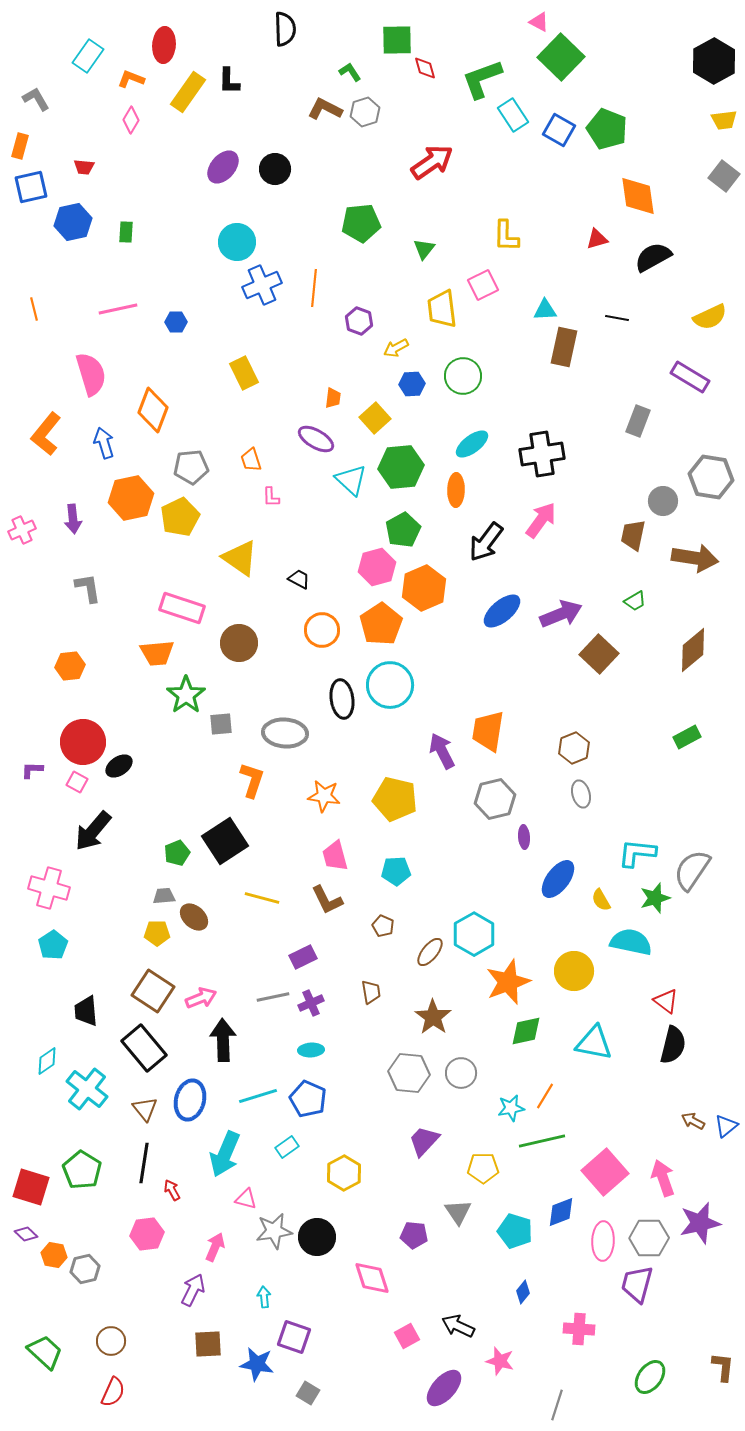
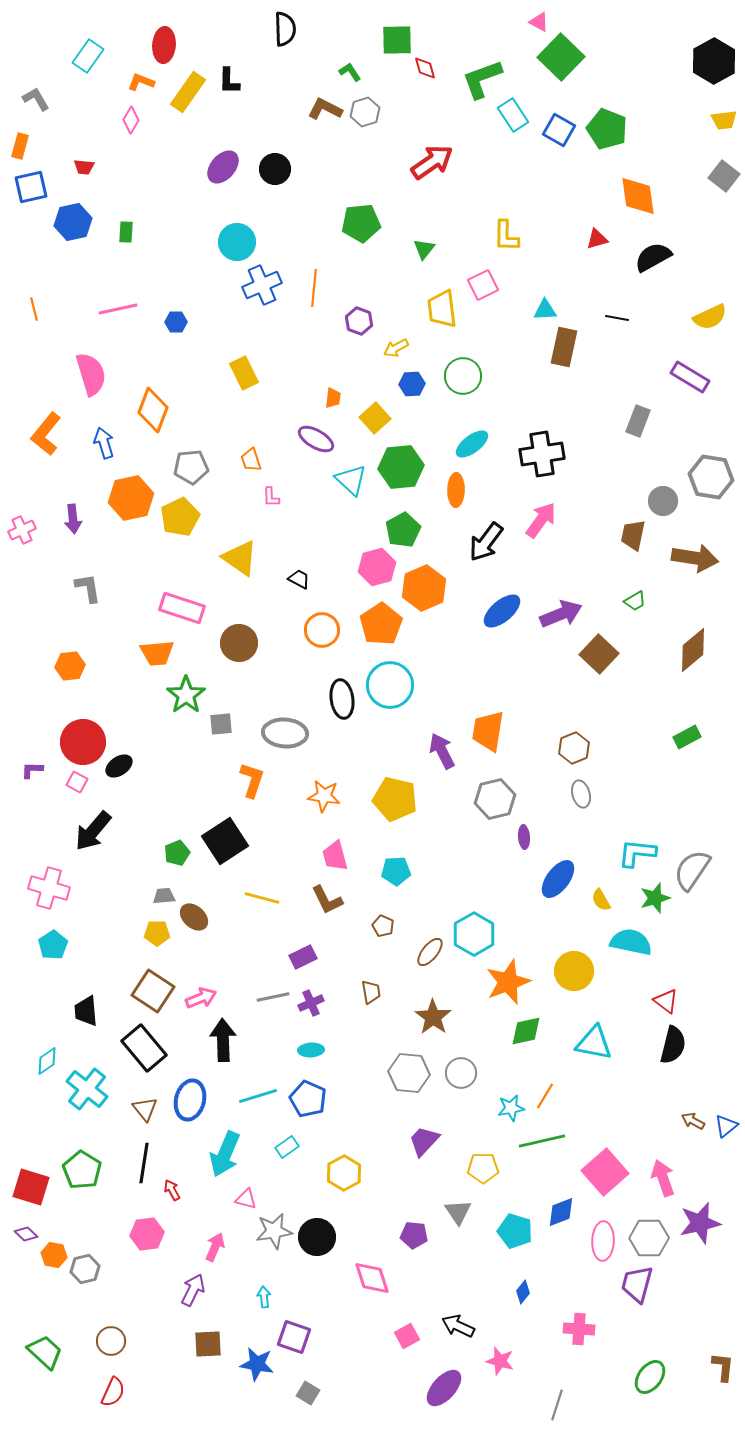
orange L-shape at (131, 79): moved 10 px right, 3 px down
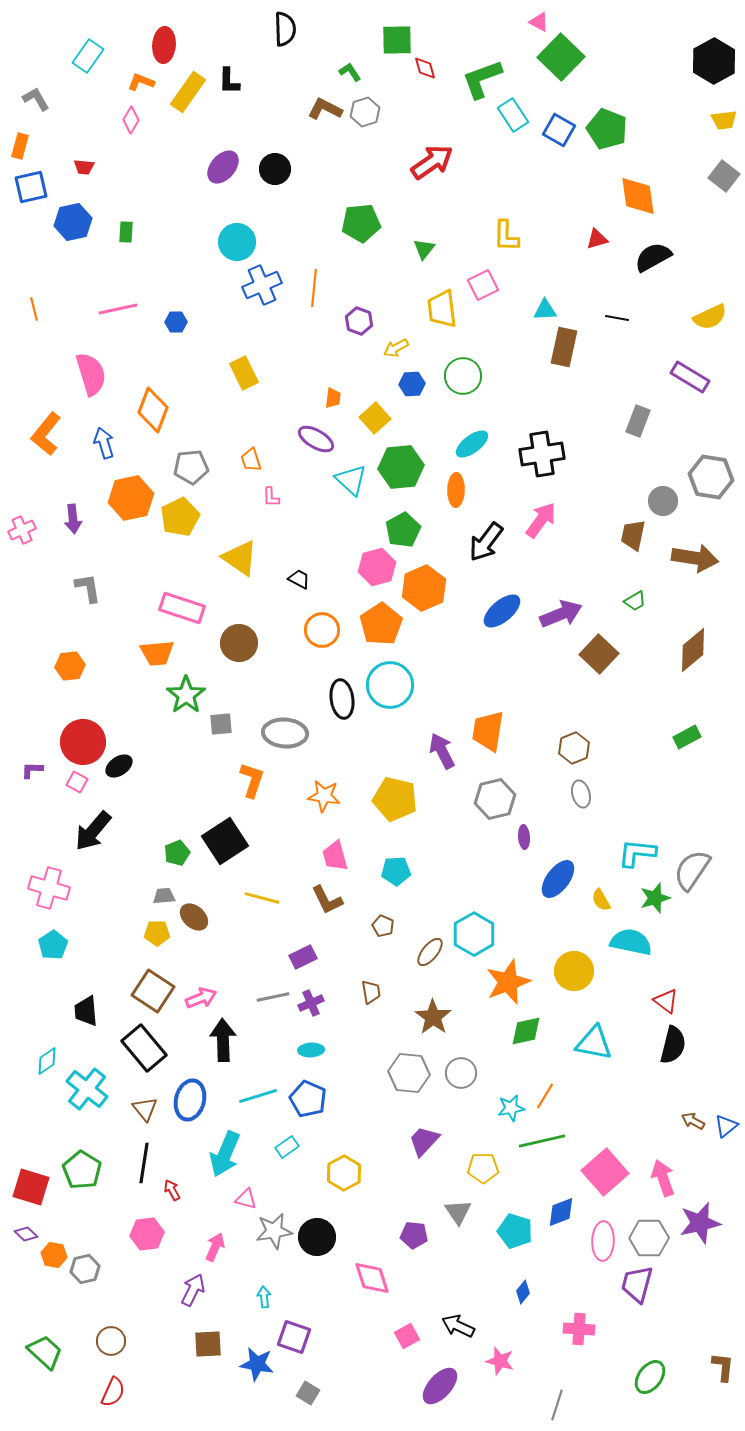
purple ellipse at (444, 1388): moved 4 px left, 2 px up
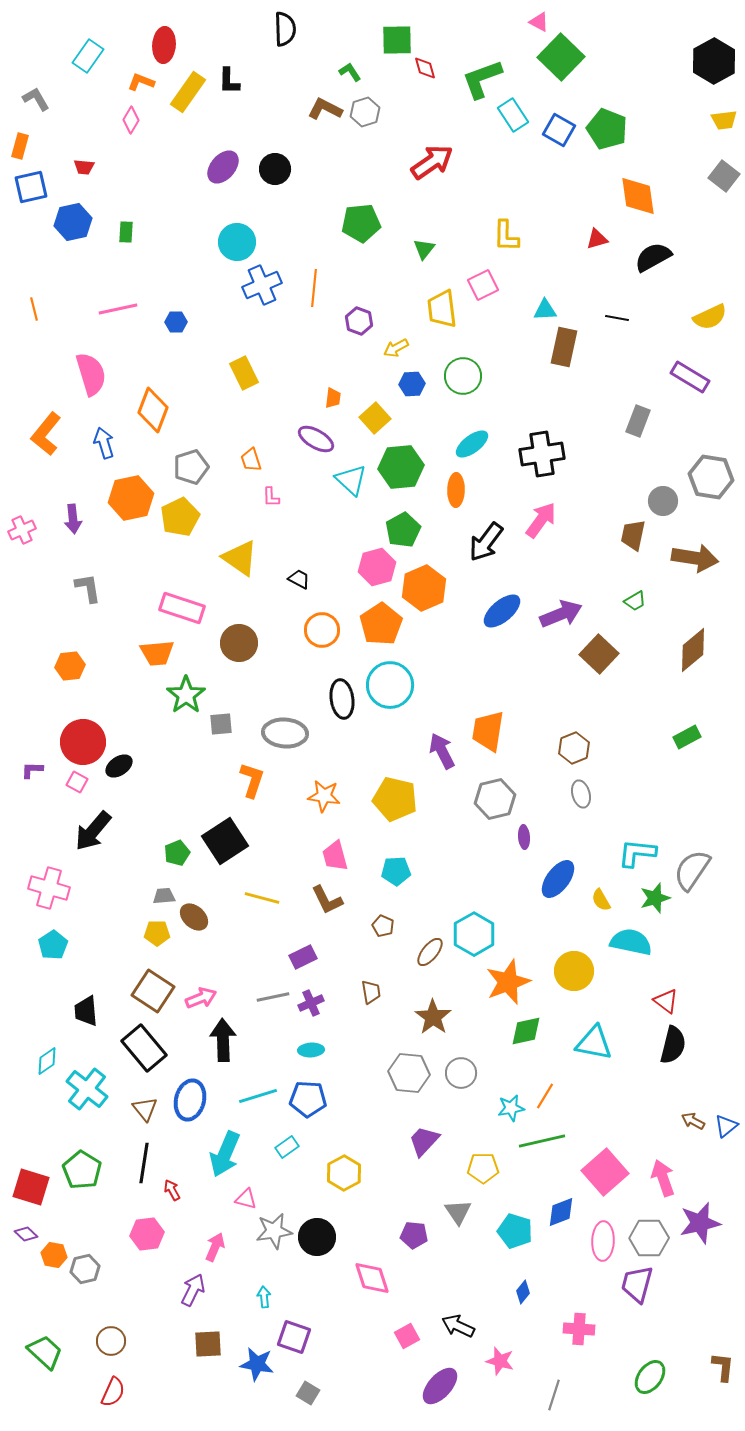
gray pentagon at (191, 467): rotated 12 degrees counterclockwise
blue pentagon at (308, 1099): rotated 21 degrees counterclockwise
gray line at (557, 1405): moved 3 px left, 10 px up
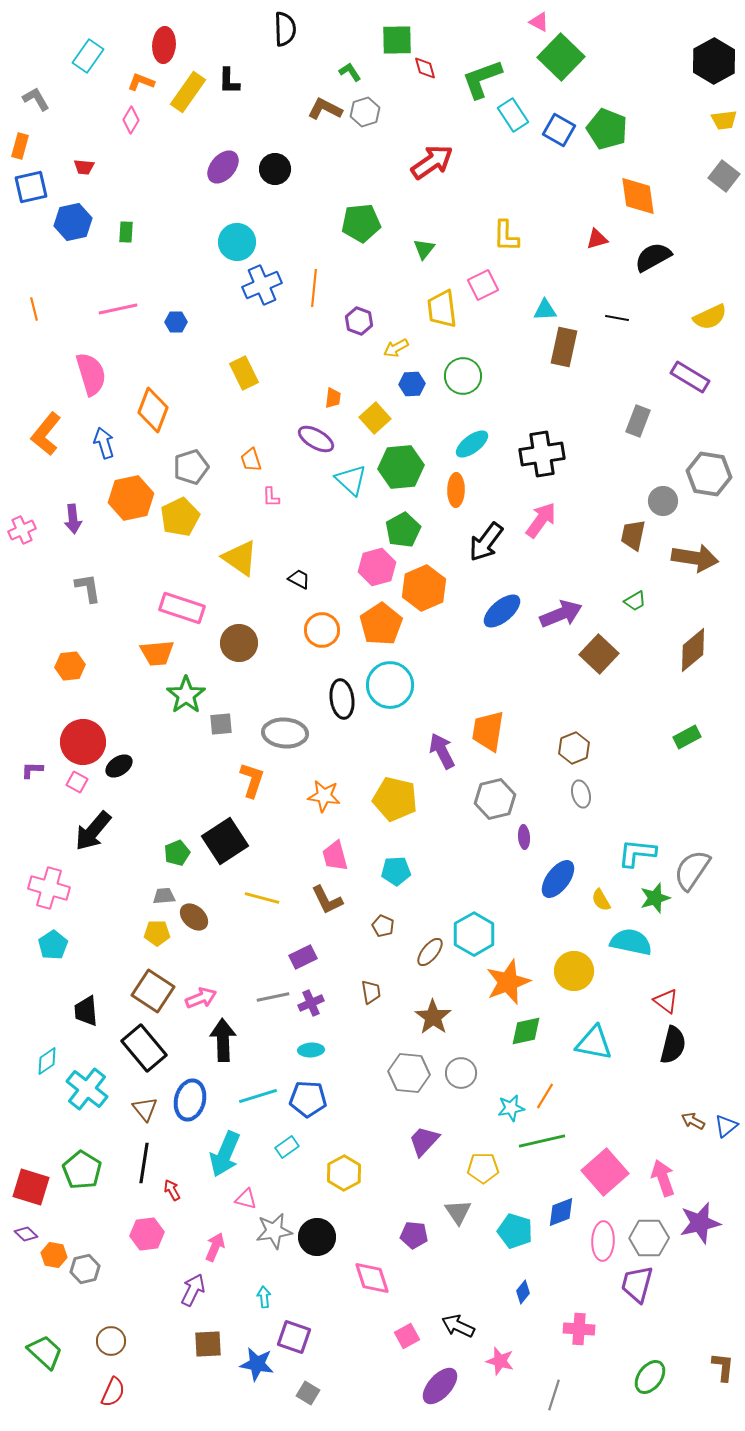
gray hexagon at (711, 477): moved 2 px left, 3 px up
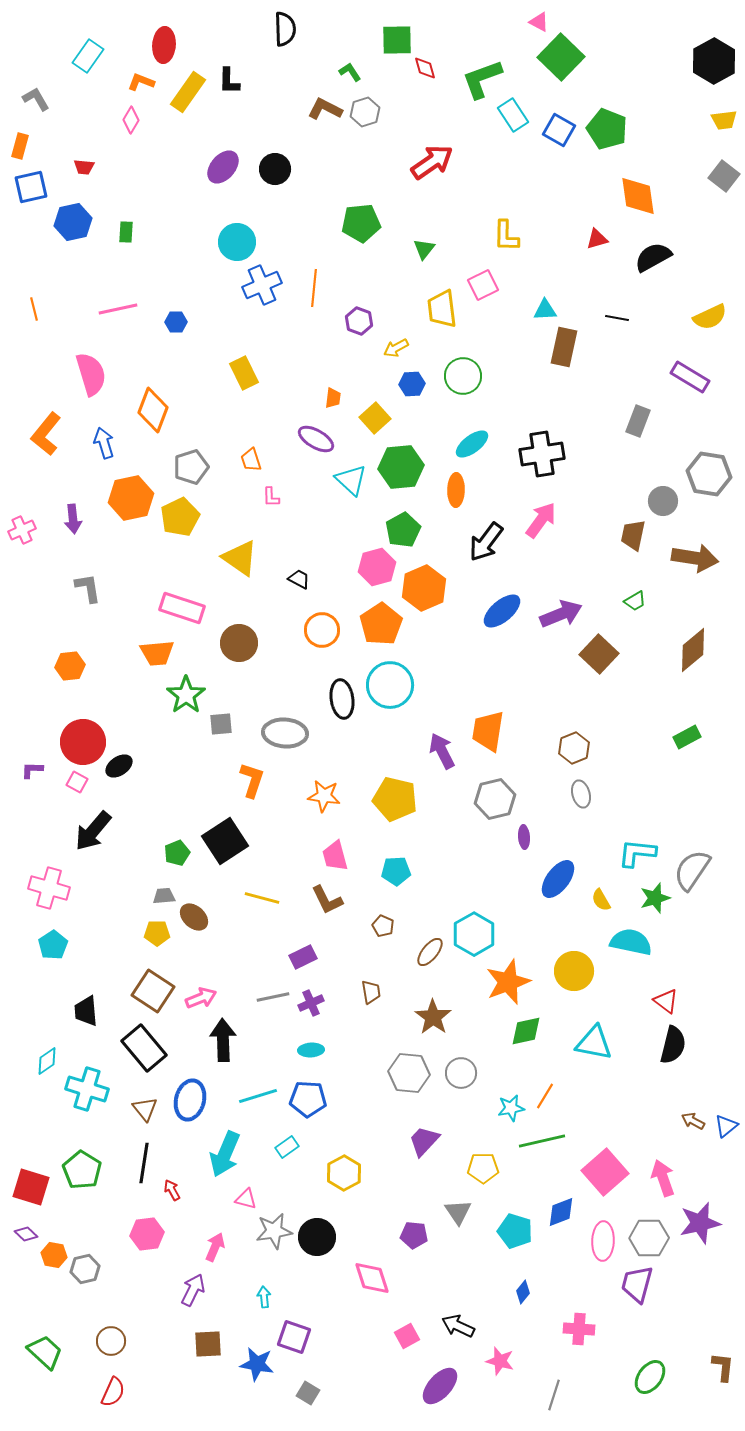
cyan cross at (87, 1089): rotated 21 degrees counterclockwise
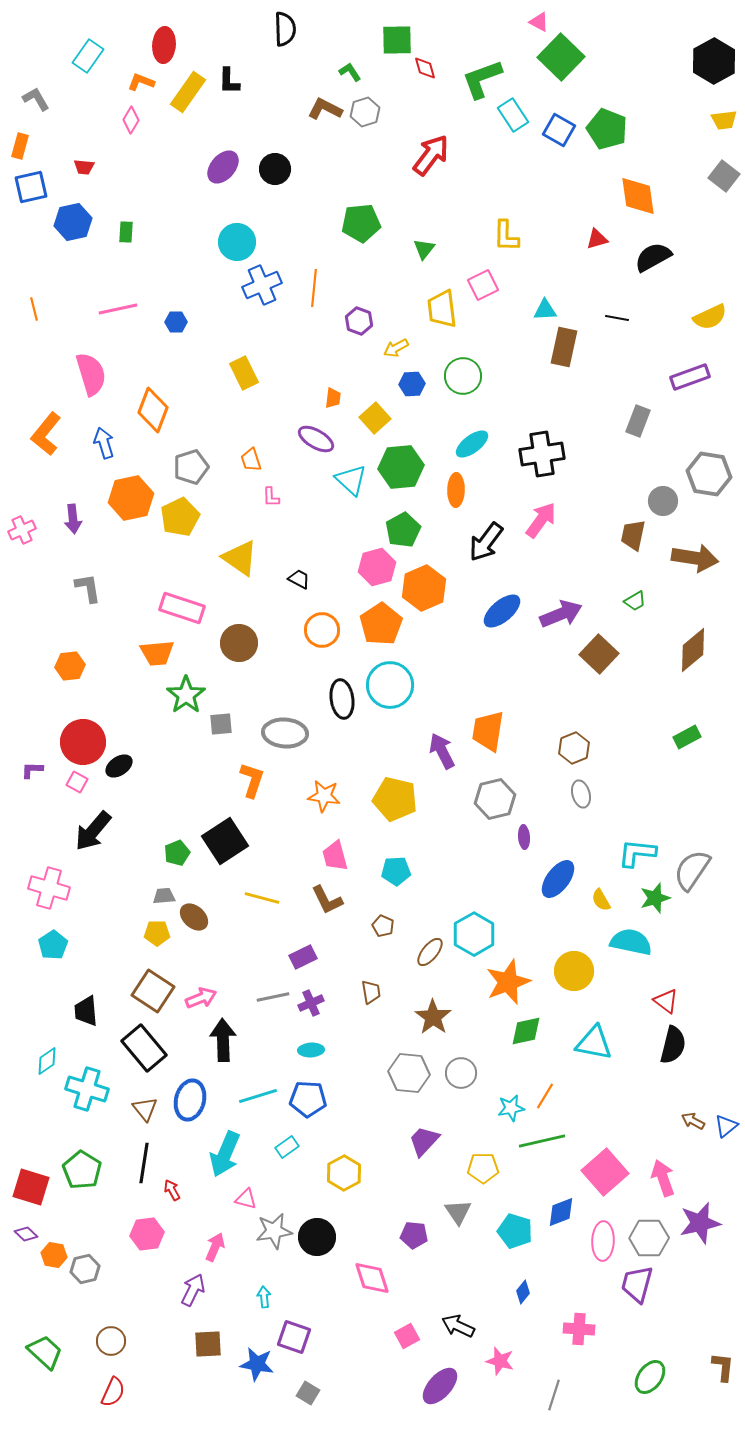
red arrow at (432, 162): moved 1 px left, 7 px up; rotated 18 degrees counterclockwise
purple rectangle at (690, 377): rotated 51 degrees counterclockwise
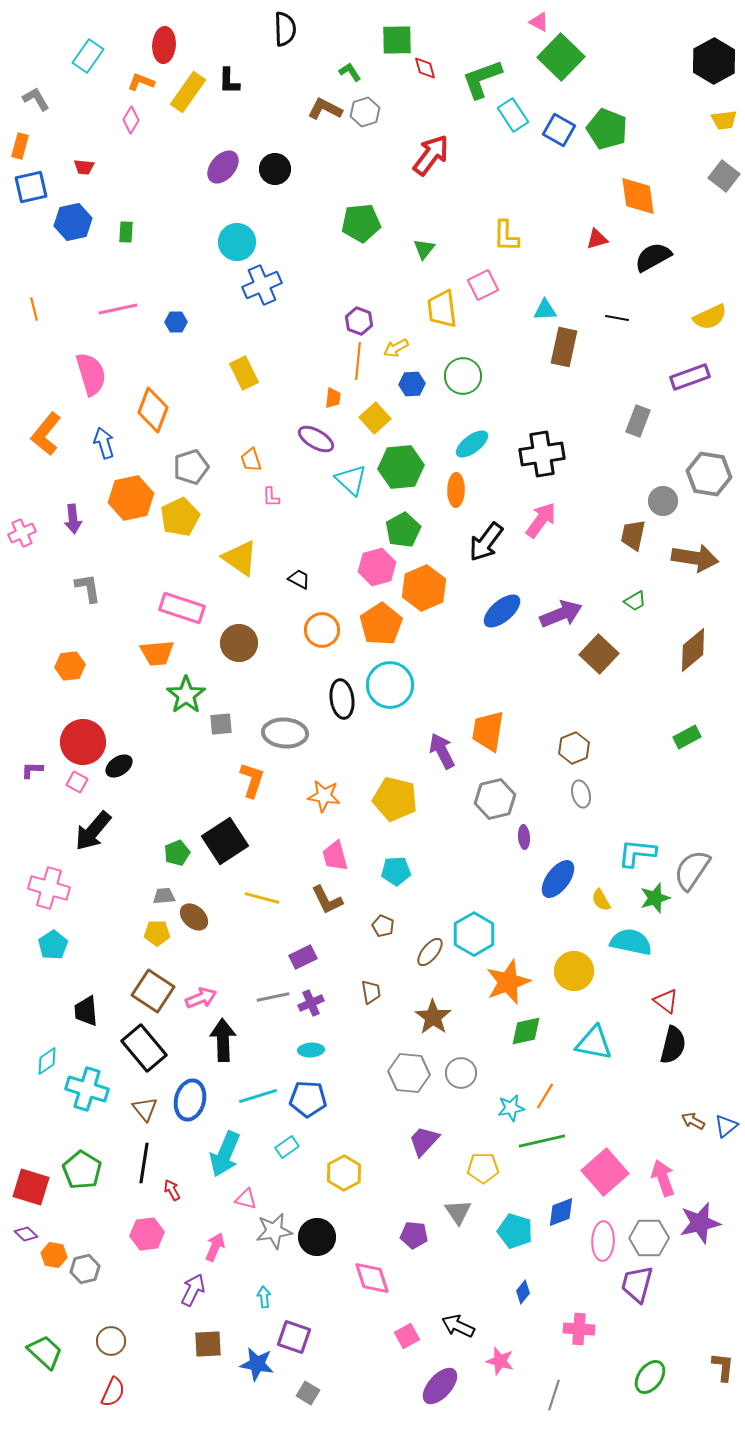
orange line at (314, 288): moved 44 px right, 73 px down
pink cross at (22, 530): moved 3 px down
